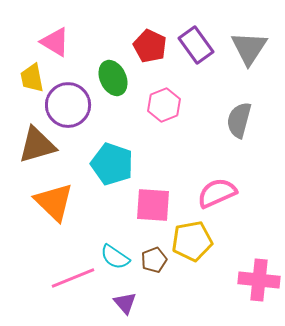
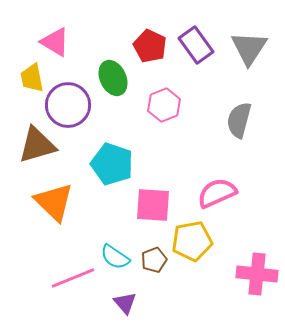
pink cross: moved 2 px left, 6 px up
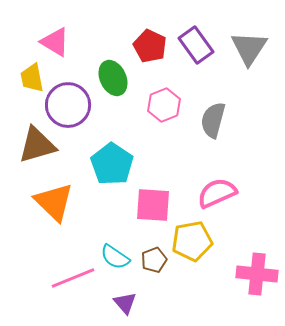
gray semicircle: moved 26 px left
cyan pentagon: rotated 15 degrees clockwise
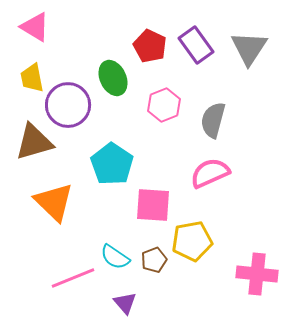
pink triangle: moved 20 px left, 15 px up
brown triangle: moved 3 px left, 3 px up
pink semicircle: moved 7 px left, 20 px up
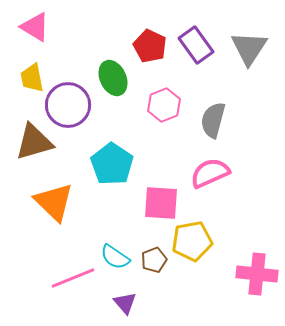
pink square: moved 8 px right, 2 px up
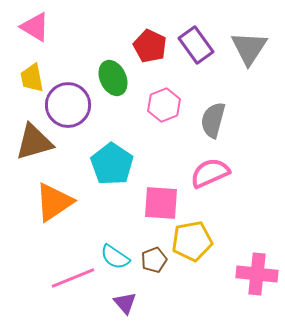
orange triangle: rotated 42 degrees clockwise
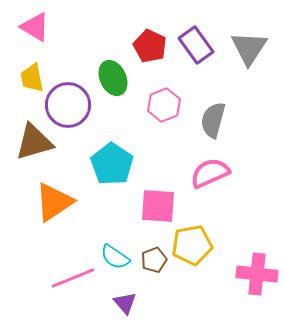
pink square: moved 3 px left, 3 px down
yellow pentagon: moved 4 px down
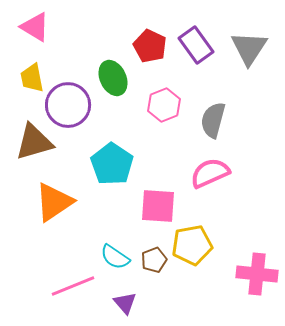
pink line: moved 8 px down
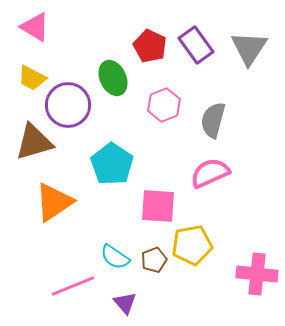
yellow trapezoid: rotated 52 degrees counterclockwise
